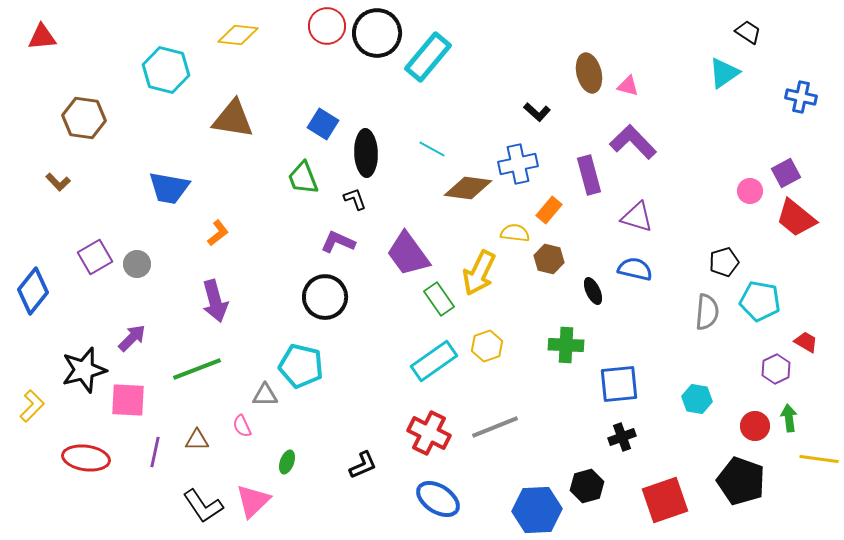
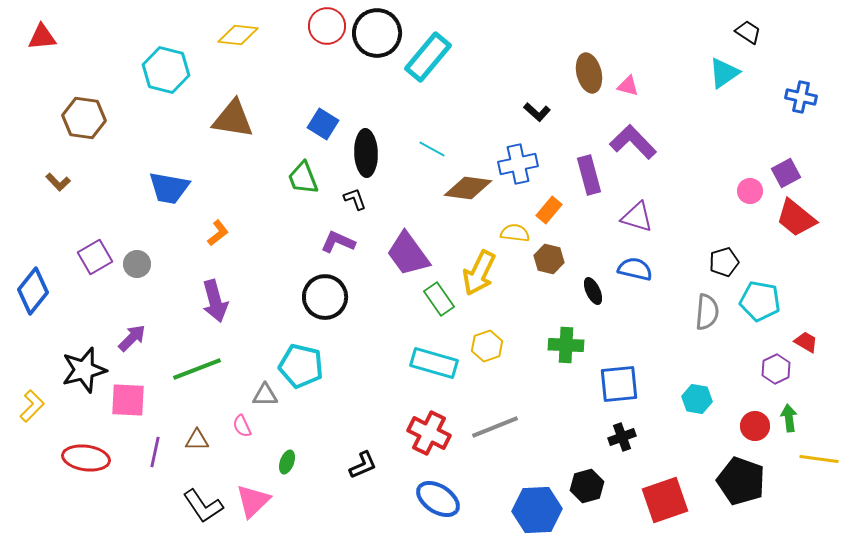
cyan rectangle at (434, 361): moved 2 px down; rotated 51 degrees clockwise
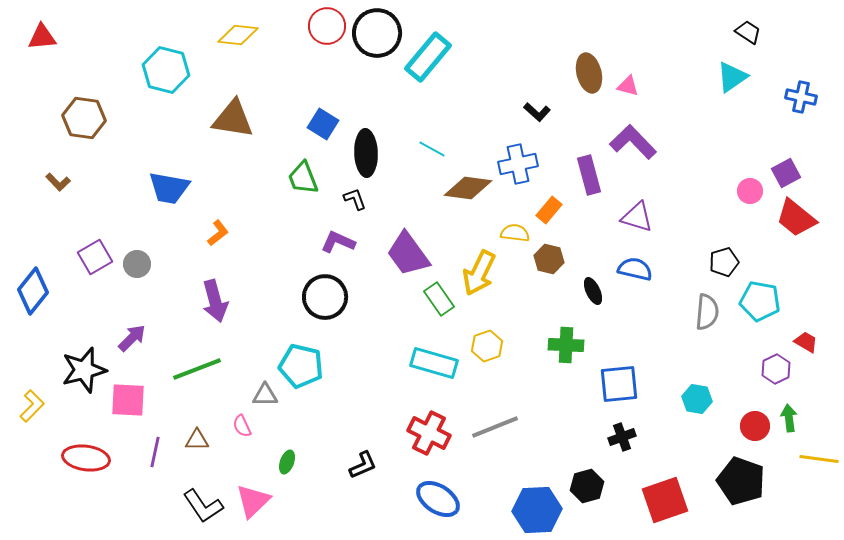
cyan triangle at (724, 73): moved 8 px right, 4 px down
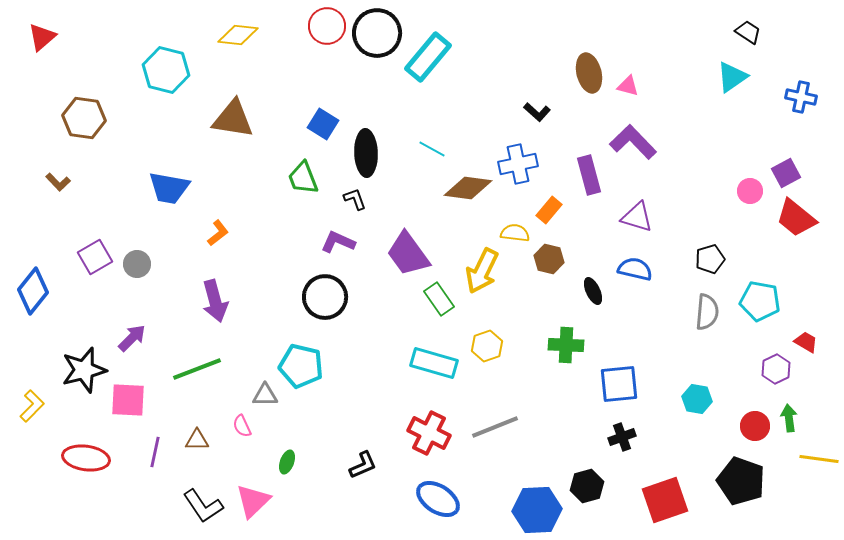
red triangle at (42, 37): rotated 36 degrees counterclockwise
black pentagon at (724, 262): moved 14 px left, 3 px up
yellow arrow at (479, 273): moved 3 px right, 2 px up
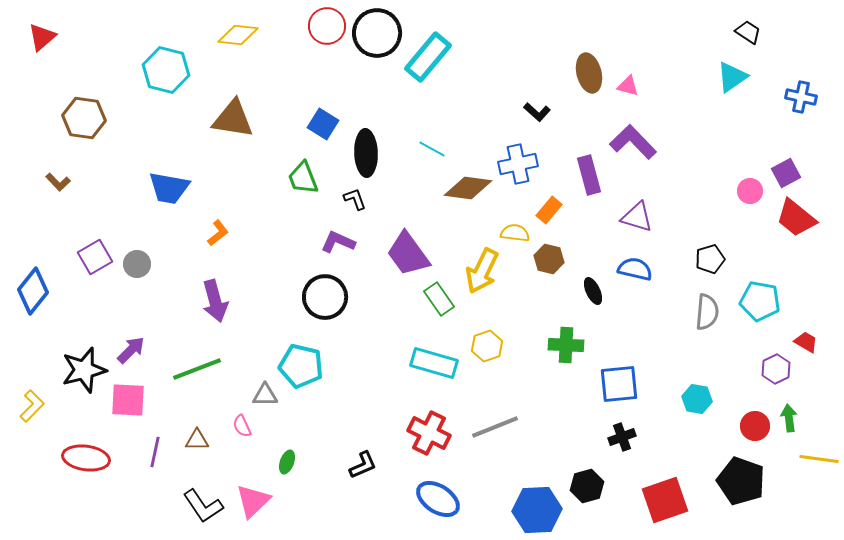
purple arrow at (132, 338): moved 1 px left, 12 px down
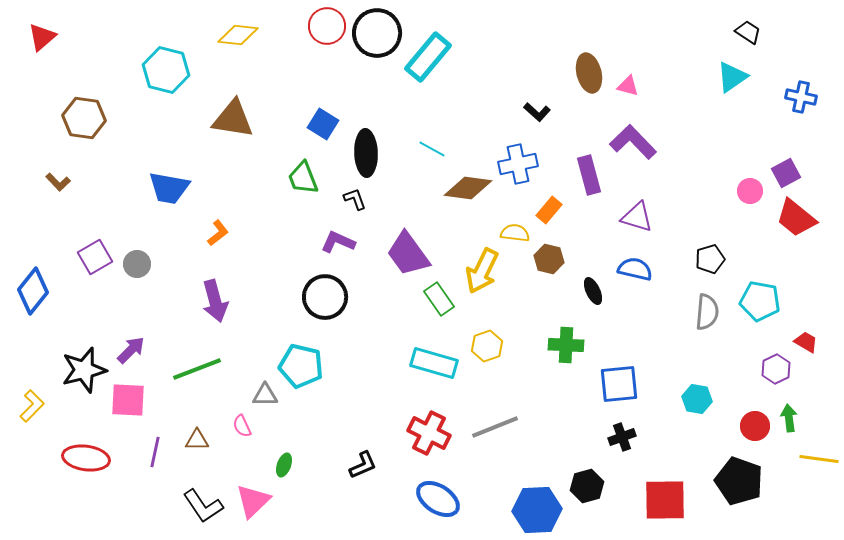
green ellipse at (287, 462): moved 3 px left, 3 px down
black pentagon at (741, 481): moved 2 px left
red square at (665, 500): rotated 18 degrees clockwise
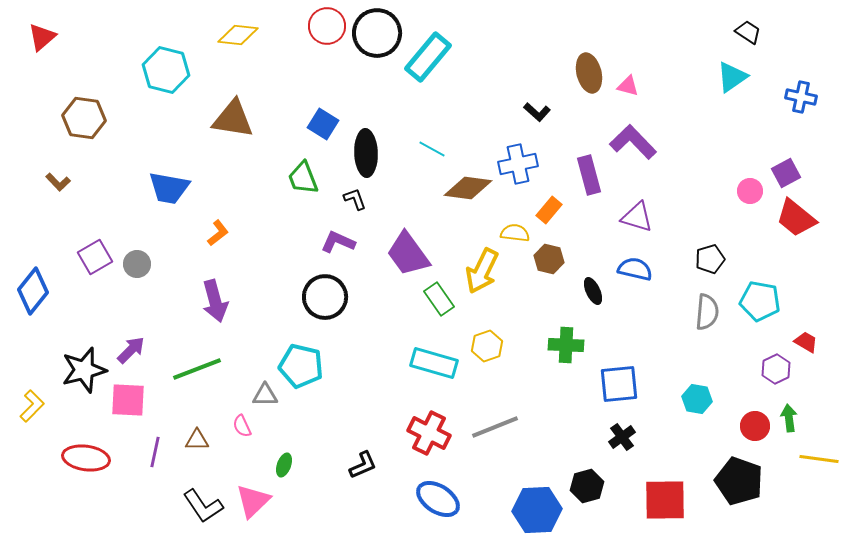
black cross at (622, 437): rotated 16 degrees counterclockwise
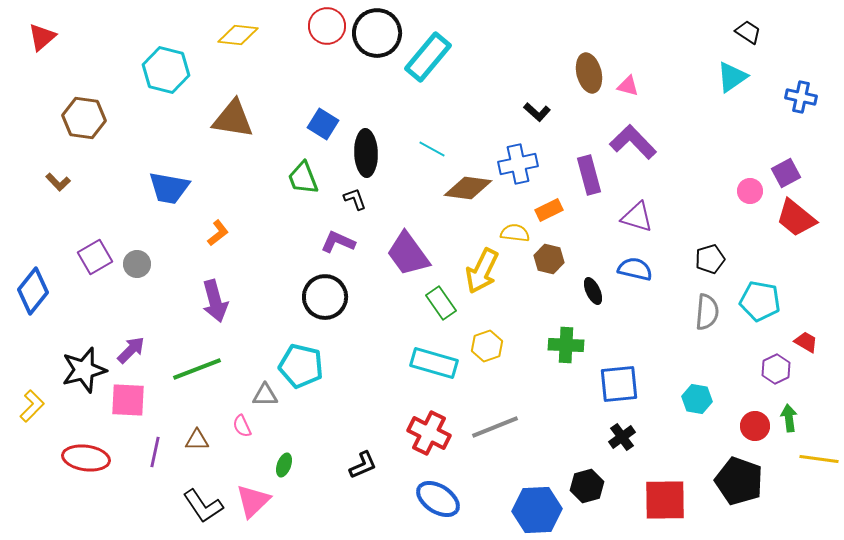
orange rectangle at (549, 210): rotated 24 degrees clockwise
green rectangle at (439, 299): moved 2 px right, 4 px down
